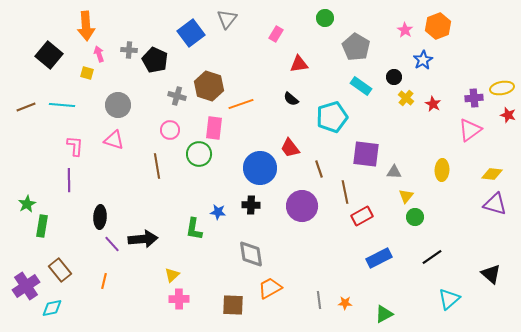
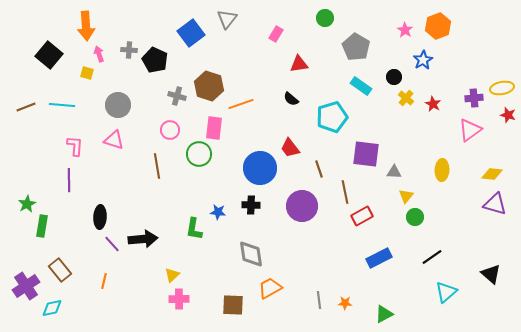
cyan triangle at (449, 299): moved 3 px left, 7 px up
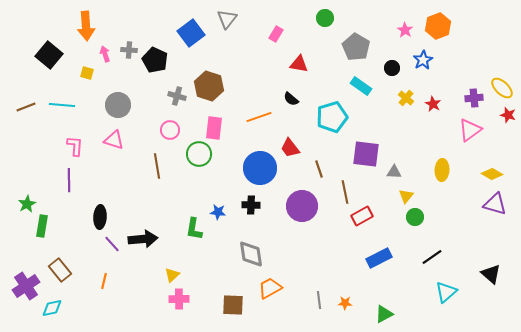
pink arrow at (99, 54): moved 6 px right
red triangle at (299, 64): rotated 18 degrees clockwise
black circle at (394, 77): moved 2 px left, 9 px up
yellow ellipse at (502, 88): rotated 55 degrees clockwise
orange line at (241, 104): moved 18 px right, 13 px down
yellow diamond at (492, 174): rotated 25 degrees clockwise
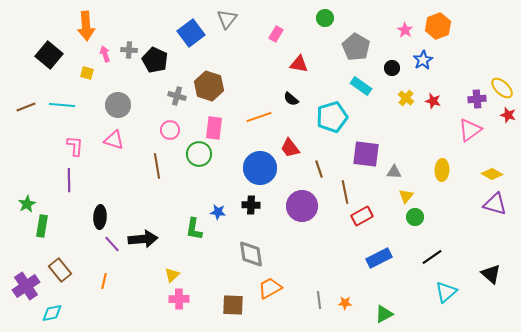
purple cross at (474, 98): moved 3 px right, 1 px down
red star at (433, 104): moved 3 px up; rotated 14 degrees counterclockwise
cyan diamond at (52, 308): moved 5 px down
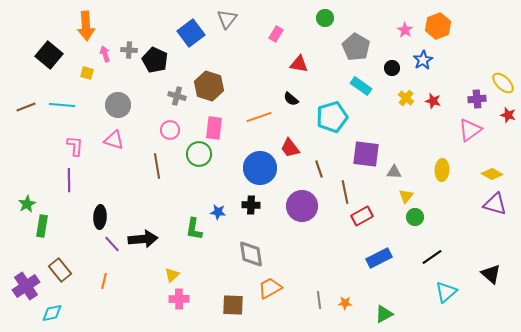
yellow ellipse at (502, 88): moved 1 px right, 5 px up
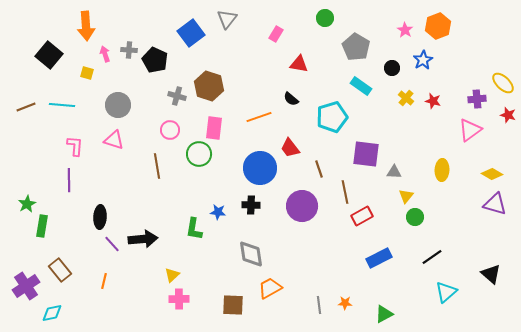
gray line at (319, 300): moved 5 px down
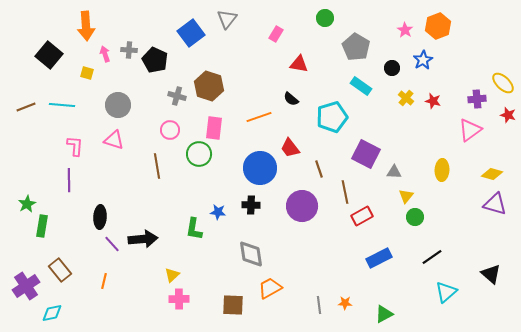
purple square at (366, 154): rotated 20 degrees clockwise
yellow diamond at (492, 174): rotated 15 degrees counterclockwise
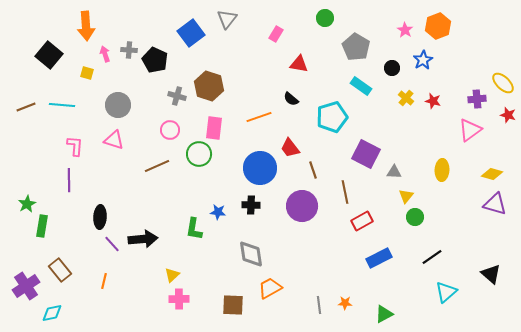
brown line at (157, 166): rotated 75 degrees clockwise
brown line at (319, 169): moved 6 px left, 1 px down
red rectangle at (362, 216): moved 5 px down
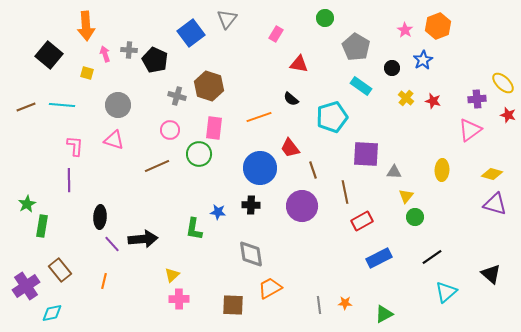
purple square at (366, 154): rotated 24 degrees counterclockwise
